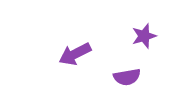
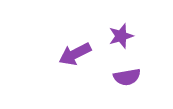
purple star: moved 23 px left
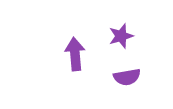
purple arrow: rotated 112 degrees clockwise
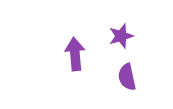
purple semicircle: rotated 88 degrees clockwise
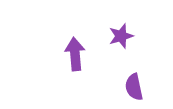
purple semicircle: moved 7 px right, 10 px down
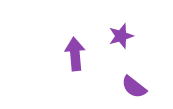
purple semicircle: rotated 40 degrees counterclockwise
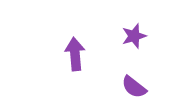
purple star: moved 13 px right
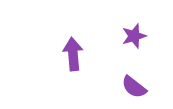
purple arrow: moved 2 px left
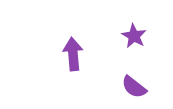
purple star: rotated 25 degrees counterclockwise
